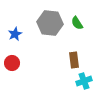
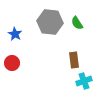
gray hexagon: moved 1 px up
blue star: rotated 16 degrees counterclockwise
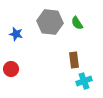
blue star: moved 1 px right; rotated 16 degrees counterclockwise
red circle: moved 1 px left, 6 px down
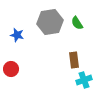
gray hexagon: rotated 15 degrees counterclockwise
blue star: moved 1 px right, 1 px down
cyan cross: moved 1 px up
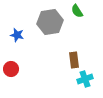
green semicircle: moved 12 px up
cyan cross: moved 1 px right, 1 px up
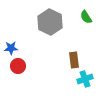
green semicircle: moved 9 px right, 6 px down
gray hexagon: rotated 25 degrees counterclockwise
blue star: moved 6 px left, 13 px down; rotated 16 degrees counterclockwise
red circle: moved 7 px right, 3 px up
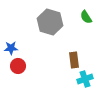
gray hexagon: rotated 10 degrees counterclockwise
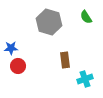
gray hexagon: moved 1 px left
brown rectangle: moved 9 px left
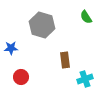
gray hexagon: moved 7 px left, 3 px down
red circle: moved 3 px right, 11 px down
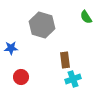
cyan cross: moved 12 px left
